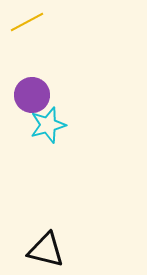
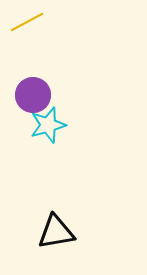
purple circle: moved 1 px right
black triangle: moved 10 px right, 18 px up; rotated 24 degrees counterclockwise
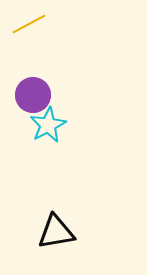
yellow line: moved 2 px right, 2 px down
cyan star: rotated 12 degrees counterclockwise
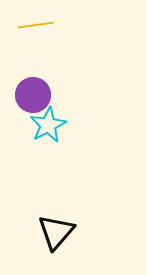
yellow line: moved 7 px right, 1 px down; rotated 20 degrees clockwise
black triangle: rotated 39 degrees counterclockwise
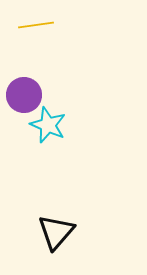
purple circle: moved 9 px left
cyan star: rotated 21 degrees counterclockwise
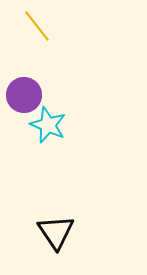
yellow line: moved 1 px right, 1 px down; rotated 60 degrees clockwise
black triangle: rotated 15 degrees counterclockwise
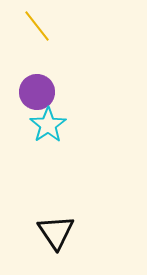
purple circle: moved 13 px right, 3 px up
cyan star: rotated 15 degrees clockwise
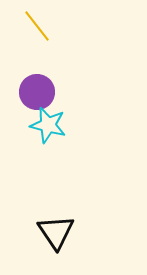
cyan star: rotated 24 degrees counterclockwise
